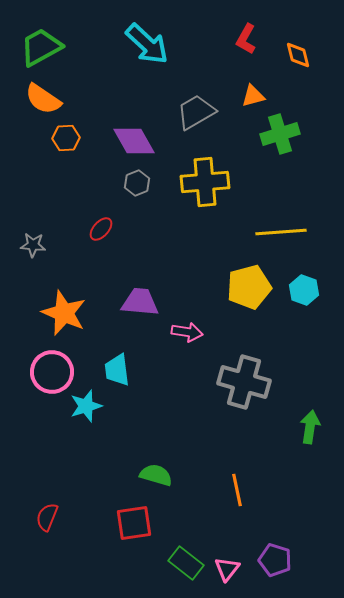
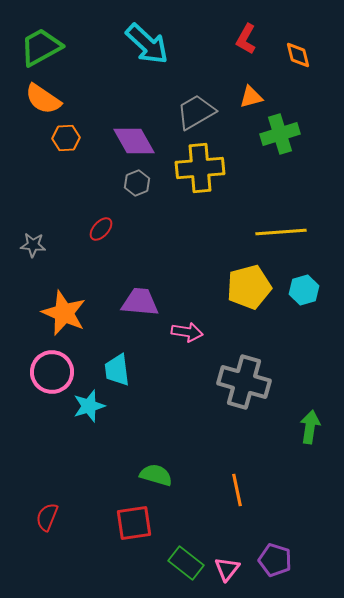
orange triangle: moved 2 px left, 1 px down
yellow cross: moved 5 px left, 14 px up
cyan hexagon: rotated 24 degrees clockwise
cyan star: moved 3 px right
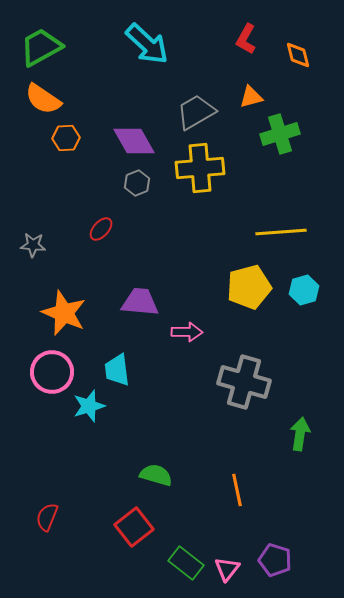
pink arrow: rotated 8 degrees counterclockwise
green arrow: moved 10 px left, 7 px down
red square: moved 4 px down; rotated 30 degrees counterclockwise
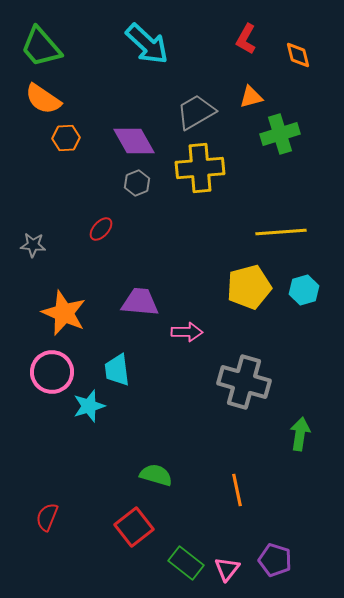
green trapezoid: rotated 102 degrees counterclockwise
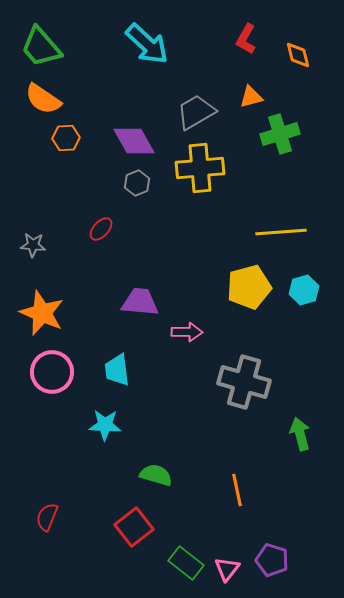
orange star: moved 22 px left
cyan star: moved 16 px right, 19 px down; rotated 20 degrees clockwise
green arrow: rotated 24 degrees counterclockwise
purple pentagon: moved 3 px left
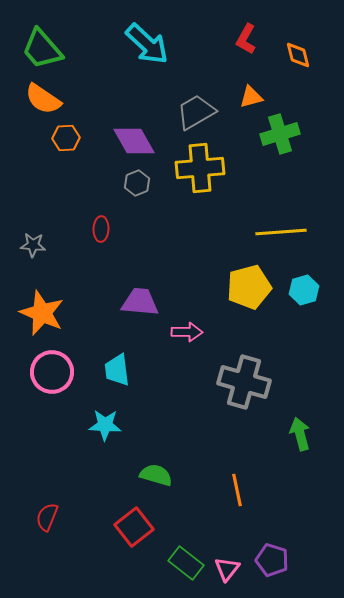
green trapezoid: moved 1 px right, 2 px down
red ellipse: rotated 40 degrees counterclockwise
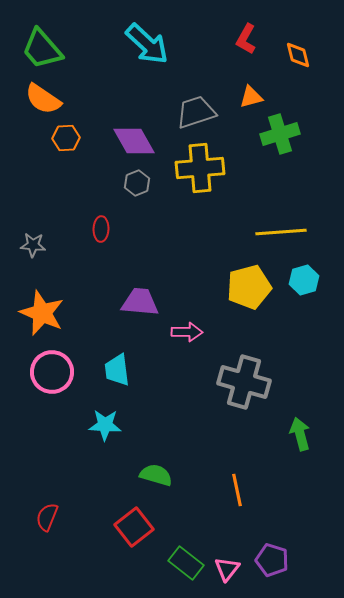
gray trapezoid: rotated 12 degrees clockwise
cyan hexagon: moved 10 px up
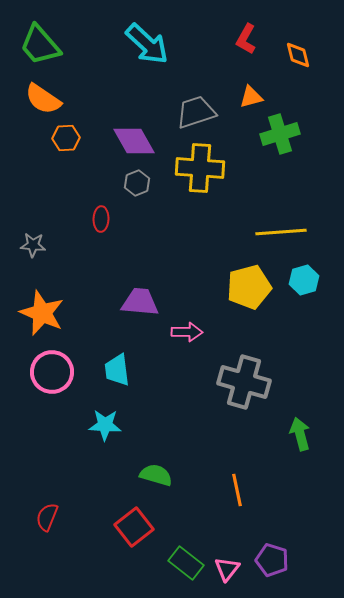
green trapezoid: moved 2 px left, 4 px up
yellow cross: rotated 9 degrees clockwise
red ellipse: moved 10 px up
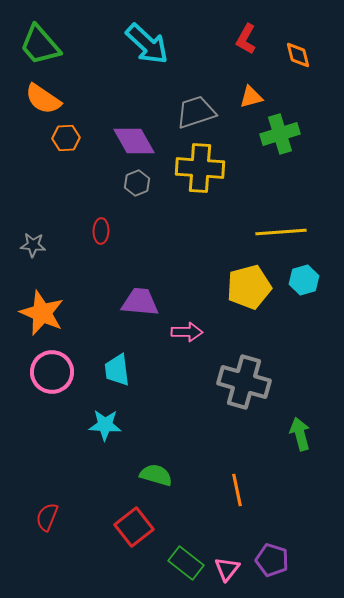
red ellipse: moved 12 px down
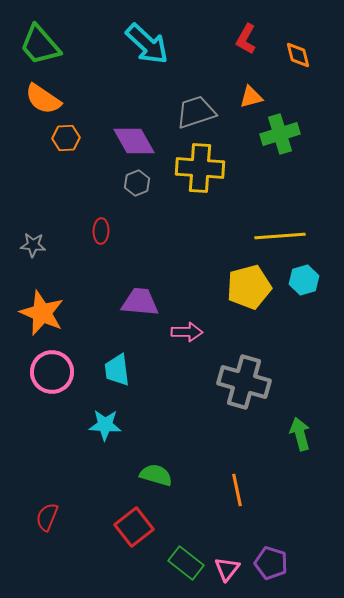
yellow line: moved 1 px left, 4 px down
purple pentagon: moved 1 px left, 3 px down
